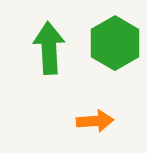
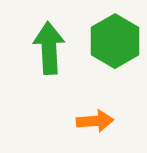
green hexagon: moved 2 px up
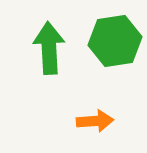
green hexagon: rotated 21 degrees clockwise
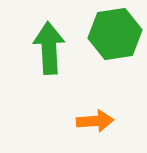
green hexagon: moved 7 px up
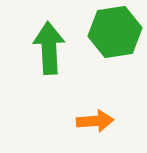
green hexagon: moved 2 px up
